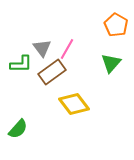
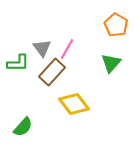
green L-shape: moved 3 px left, 1 px up
brown rectangle: rotated 12 degrees counterclockwise
green semicircle: moved 5 px right, 2 px up
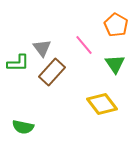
pink line: moved 17 px right, 4 px up; rotated 70 degrees counterclockwise
green triangle: moved 4 px right, 1 px down; rotated 15 degrees counterclockwise
yellow diamond: moved 28 px right
green semicircle: rotated 60 degrees clockwise
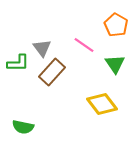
pink line: rotated 15 degrees counterclockwise
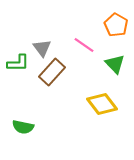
green triangle: rotated 10 degrees counterclockwise
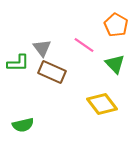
brown rectangle: rotated 72 degrees clockwise
green semicircle: moved 2 px up; rotated 25 degrees counterclockwise
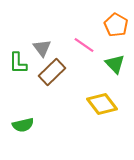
green L-shape: rotated 90 degrees clockwise
brown rectangle: rotated 68 degrees counterclockwise
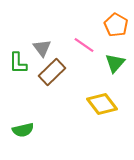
green triangle: moved 1 px up; rotated 25 degrees clockwise
green semicircle: moved 5 px down
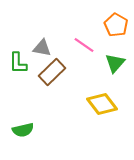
gray triangle: rotated 42 degrees counterclockwise
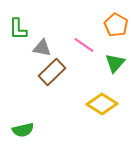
green L-shape: moved 34 px up
yellow diamond: rotated 20 degrees counterclockwise
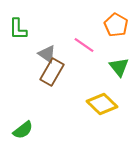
gray triangle: moved 5 px right, 6 px down; rotated 24 degrees clockwise
green triangle: moved 4 px right, 4 px down; rotated 20 degrees counterclockwise
brown rectangle: rotated 16 degrees counterclockwise
yellow diamond: rotated 12 degrees clockwise
green semicircle: rotated 25 degrees counterclockwise
